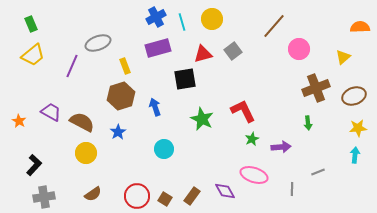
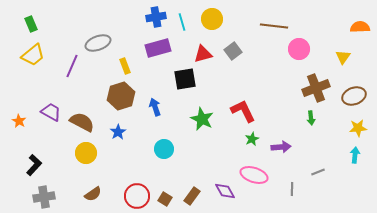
blue cross at (156, 17): rotated 18 degrees clockwise
brown line at (274, 26): rotated 56 degrees clockwise
yellow triangle at (343, 57): rotated 14 degrees counterclockwise
green arrow at (308, 123): moved 3 px right, 5 px up
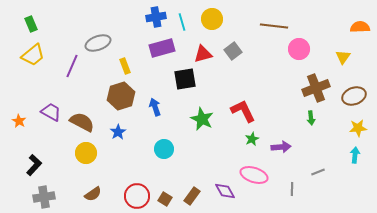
purple rectangle at (158, 48): moved 4 px right
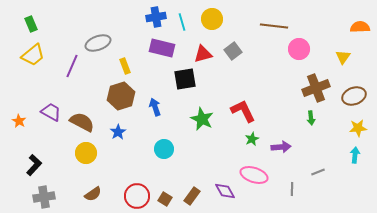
purple rectangle at (162, 48): rotated 30 degrees clockwise
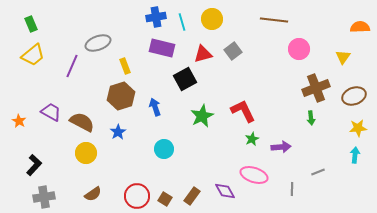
brown line at (274, 26): moved 6 px up
black square at (185, 79): rotated 20 degrees counterclockwise
green star at (202, 119): moved 3 px up; rotated 20 degrees clockwise
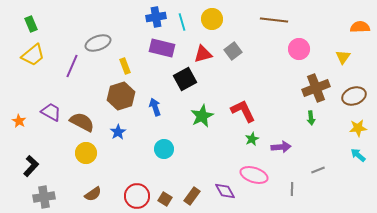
cyan arrow at (355, 155): moved 3 px right; rotated 56 degrees counterclockwise
black L-shape at (34, 165): moved 3 px left, 1 px down
gray line at (318, 172): moved 2 px up
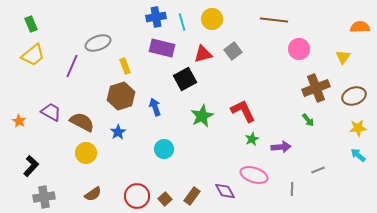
green arrow at (311, 118): moved 3 px left, 2 px down; rotated 32 degrees counterclockwise
brown square at (165, 199): rotated 16 degrees clockwise
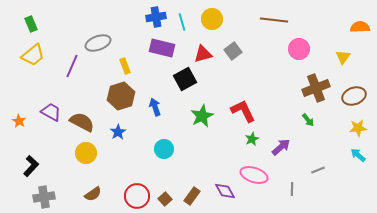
purple arrow at (281, 147): rotated 36 degrees counterclockwise
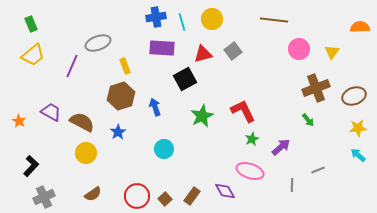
purple rectangle at (162, 48): rotated 10 degrees counterclockwise
yellow triangle at (343, 57): moved 11 px left, 5 px up
pink ellipse at (254, 175): moved 4 px left, 4 px up
gray line at (292, 189): moved 4 px up
gray cross at (44, 197): rotated 15 degrees counterclockwise
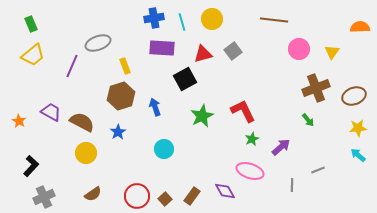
blue cross at (156, 17): moved 2 px left, 1 px down
